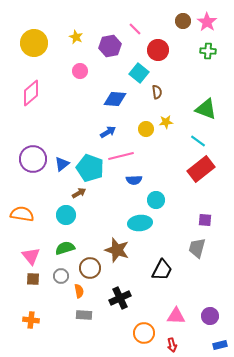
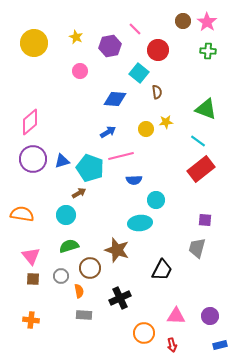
pink diamond at (31, 93): moved 1 px left, 29 px down
blue triangle at (62, 164): moved 3 px up; rotated 21 degrees clockwise
green semicircle at (65, 248): moved 4 px right, 2 px up
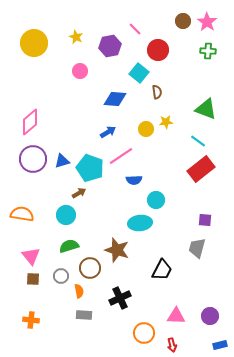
pink line at (121, 156): rotated 20 degrees counterclockwise
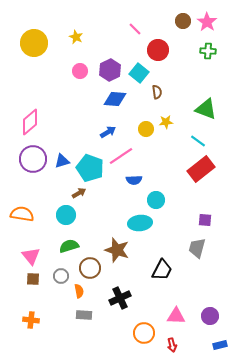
purple hexagon at (110, 46): moved 24 px down; rotated 15 degrees counterclockwise
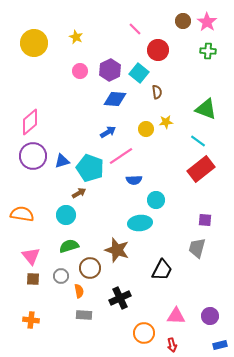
purple circle at (33, 159): moved 3 px up
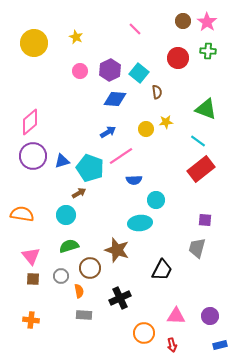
red circle at (158, 50): moved 20 px right, 8 px down
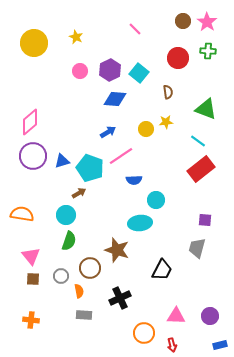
brown semicircle at (157, 92): moved 11 px right
green semicircle at (69, 246): moved 5 px up; rotated 126 degrees clockwise
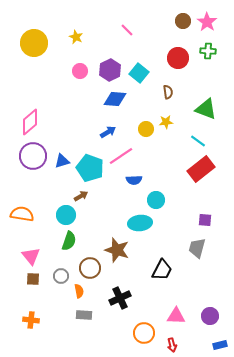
pink line at (135, 29): moved 8 px left, 1 px down
brown arrow at (79, 193): moved 2 px right, 3 px down
